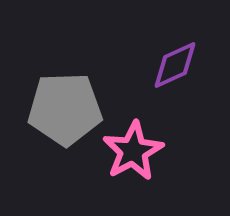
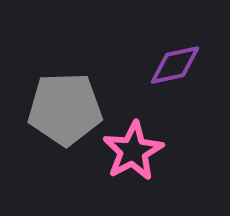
purple diamond: rotated 12 degrees clockwise
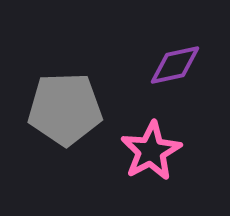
pink star: moved 18 px right
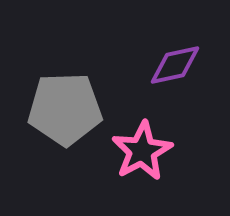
pink star: moved 9 px left
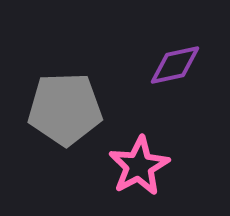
pink star: moved 3 px left, 15 px down
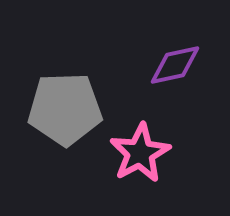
pink star: moved 1 px right, 13 px up
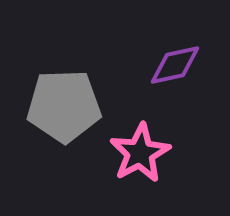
gray pentagon: moved 1 px left, 3 px up
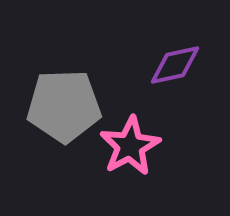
pink star: moved 10 px left, 7 px up
